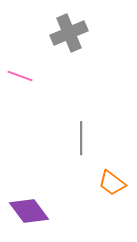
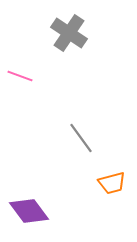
gray cross: rotated 33 degrees counterclockwise
gray line: rotated 36 degrees counterclockwise
orange trapezoid: rotated 52 degrees counterclockwise
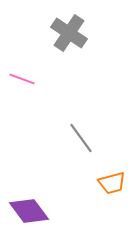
pink line: moved 2 px right, 3 px down
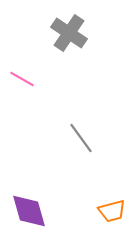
pink line: rotated 10 degrees clockwise
orange trapezoid: moved 28 px down
purple diamond: rotated 21 degrees clockwise
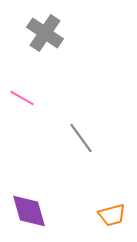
gray cross: moved 24 px left
pink line: moved 19 px down
orange trapezoid: moved 4 px down
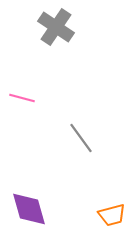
gray cross: moved 11 px right, 6 px up
pink line: rotated 15 degrees counterclockwise
purple diamond: moved 2 px up
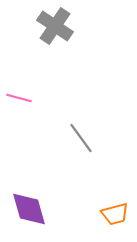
gray cross: moved 1 px left, 1 px up
pink line: moved 3 px left
orange trapezoid: moved 3 px right, 1 px up
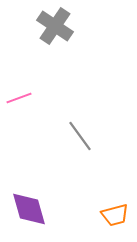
pink line: rotated 35 degrees counterclockwise
gray line: moved 1 px left, 2 px up
orange trapezoid: moved 1 px down
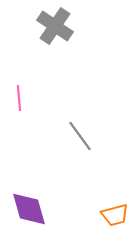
pink line: rotated 75 degrees counterclockwise
